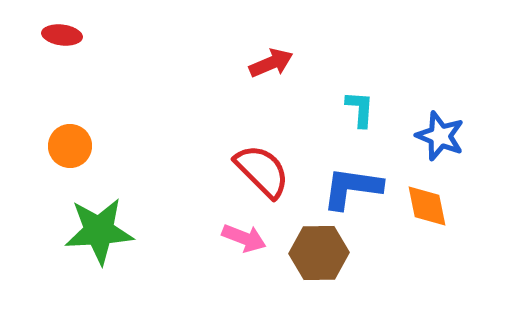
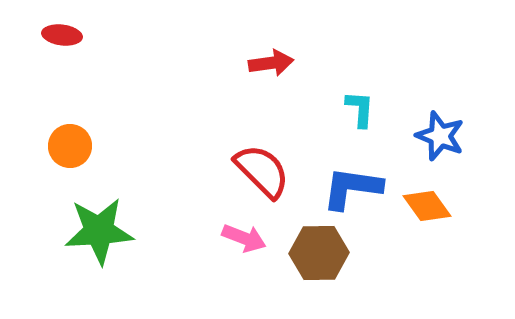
red arrow: rotated 15 degrees clockwise
orange diamond: rotated 24 degrees counterclockwise
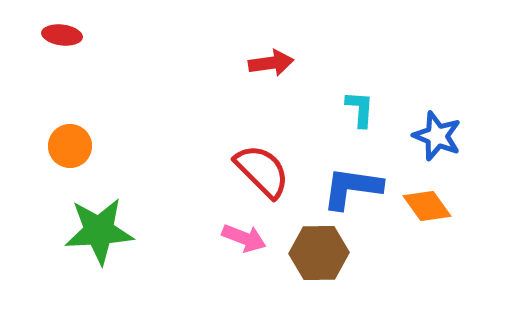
blue star: moved 3 px left
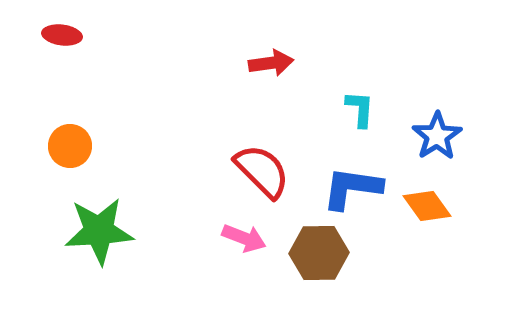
blue star: rotated 18 degrees clockwise
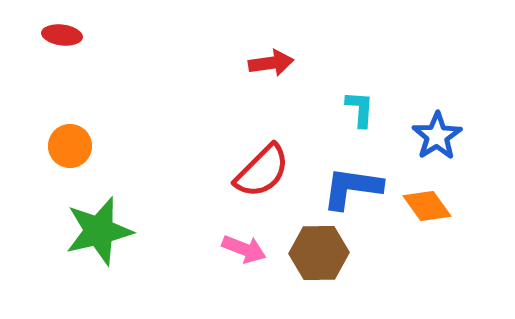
red semicircle: rotated 90 degrees clockwise
green star: rotated 10 degrees counterclockwise
pink arrow: moved 11 px down
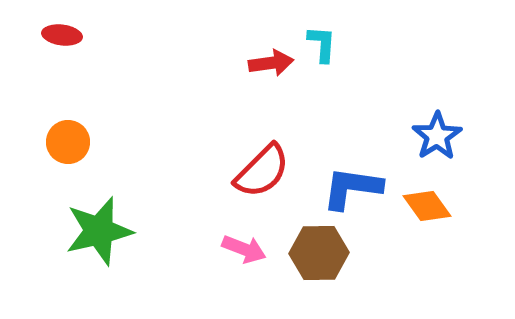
cyan L-shape: moved 38 px left, 65 px up
orange circle: moved 2 px left, 4 px up
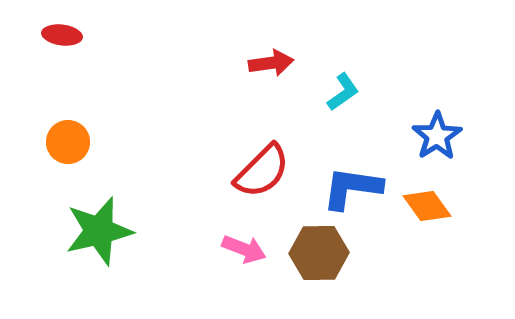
cyan L-shape: moved 21 px right, 48 px down; rotated 51 degrees clockwise
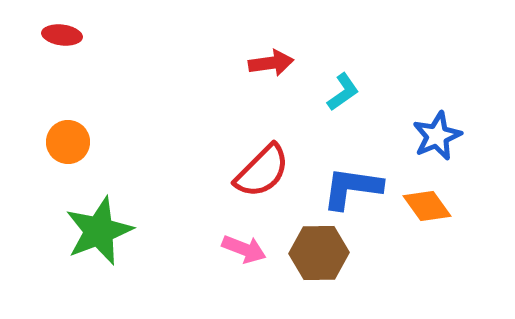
blue star: rotated 9 degrees clockwise
green star: rotated 8 degrees counterclockwise
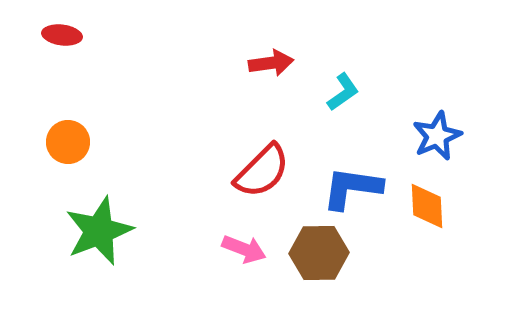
orange diamond: rotated 33 degrees clockwise
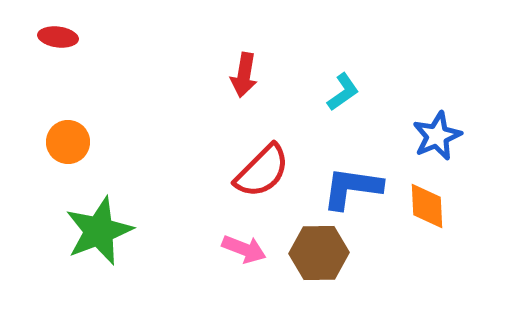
red ellipse: moved 4 px left, 2 px down
red arrow: moved 27 px left, 12 px down; rotated 108 degrees clockwise
